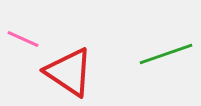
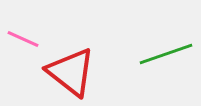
red triangle: moved 2 px right; rotated 4 degrees clockwise
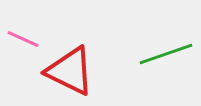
red triangle: moved 1 px left, 1 px up; rotated 12 degrees counterclockwise
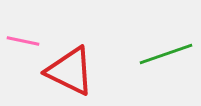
pink line: moved 2 px down; rotated 12 degrees counterclockwise
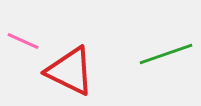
pink line: rotated 12 degrees clockwise
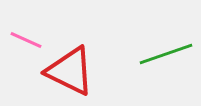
pink line: moved 3 px right, 1 px up
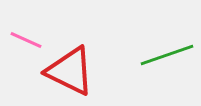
green line: moved 1 px right, 1 px down
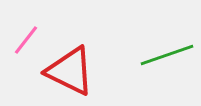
pink line: rotated 76 degrees counterclockwise
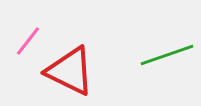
pink line: moved 2 px right, 1 px down
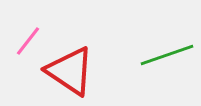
red triangle: rotated 8 degrees clockwise
